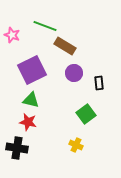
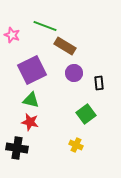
red star: moved 2 px right
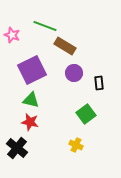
black cross: rotated 30 degrees clockwise
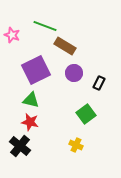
purple square: moved 4 px right
black rectangle: rotated 32 degrees clockwise
black cross: moved 3 px right, 2 px up
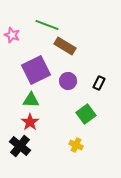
green line: moved 2 px right, 1 px up
purple circle: moved 6 px left, 8 px down
green triangle: rotated 12 degrees counterclockwise
red star: rotated 24 degrees clockwise
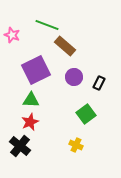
brown rectangle: rotated 10 degrees clockwise
purple circle: moved 6 px right, 4 px up
red star: rotated 12 degrees clockwise
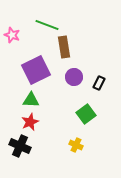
brown rectangle: moved 1 px left, 1 px down; rotated 40 degrees clockwise
black cross: rotated 15 degrees counterclockwise
